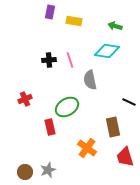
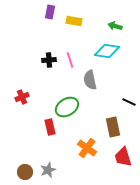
red cross: moved 3 px left, 2 px up
red trapezoid: moved 2 px left
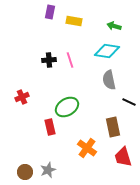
green arrow: moved 1 px left
gray semicircle: moved 19 px right
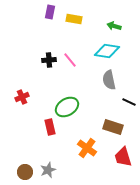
yellow rectangle: moved 2 px up
pink line: rotated 21 degrees counterclockwise
brown rectangle: rotated 60 degrees counterclockwise
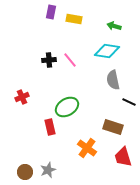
purple rectangle: moved 1 px right
gray semicircle: moved 4 px right
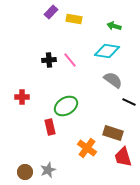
purple rectangle: rotated 32 degrees clockwise
gray semicircle: rotated 138 degrees clockwise
red cross: rotated 24 degrees clockwise
green ellipse: moved 1 px left, 1 px up
brown rectangle: moved 6 px down
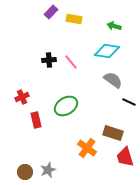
pink line: moved 1 px right, 2 px down
red cross: rotated 24 degrees counterclockwise
red rectangle: moved 14 px left, 7 px up
red trapezoid: moved 2 px right
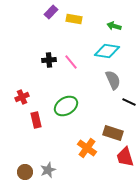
gray semicircle: rotated 30 degrees clockwise
